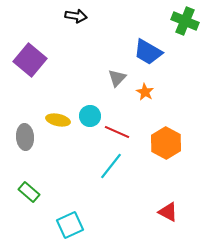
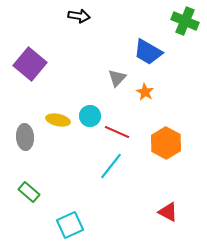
black arrow: moved 3 px right
purple square: moved 4 px down
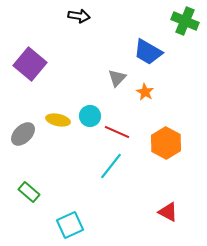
gray ellipse: moved 2 px left, 3 px up; rotated 50 degrees clockwise
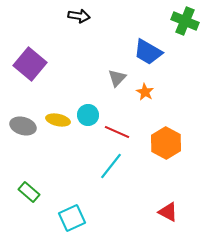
cyan circle: moved 2 px left, 1 px up
gray ellipse: moved 8 px up; rotated 60 degrees clockwise
cyan square: moved 2 px right, 7 px up
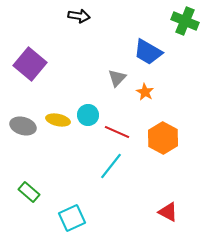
orange hexagon: moved 3 px left, 5 px up
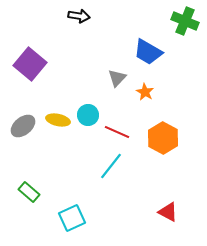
gray ellipse: rotated 55 degrees counterclockwise
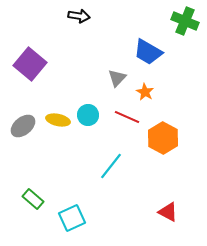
red line: moved 10 px right, 15 px up
green rectangle: moved 4 px right, 7 px down
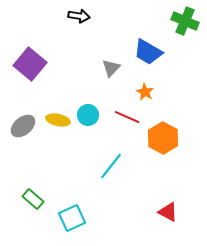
gray triangle: moved 6 px left, 10 px up
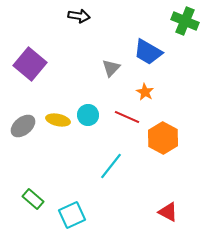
cyan square: moved 3 px up
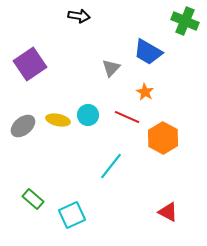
purple square: rotated 16 degrees clockwise
